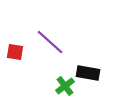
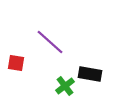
red square: moved 1 px right, 11 px down
black rectangle: moved 2 px right, 1 px down
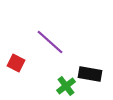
red square: rotated 18 degrees clockwise
green cross: moved 1 px right
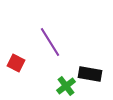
purple line: rotated 16 degrees clockwise
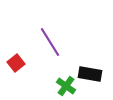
red square: rotated 24 degrees clockwise
green cross: rotated 18 degrees counterclockwise
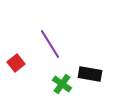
purple line: moved 2 px down
green cross: moved 4 px left, 2 px up
